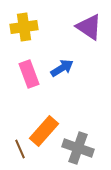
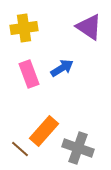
yellow cross: moved 1 px down
brown line: rotated 24 degrees counterclockwise
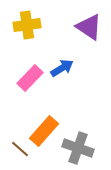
yellow cross: moved 3 px right, 3 px up
pink rectangle: moved 1 px right, 4 px down; rotated 64 degrees clockwise
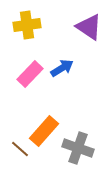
pink rectangle: moved 4 px up
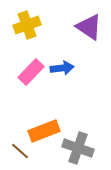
yellow cross: rotated 12 degrees counterclockwise
blue arrow: rotated 25 degrees clockwise
pink rectangle: moved 1 px right, 2 px up
orange rectangle: rotated 28 degrees clockwise
brown line: moved 2 px down
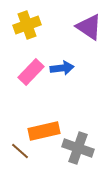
orange rectangle: rotated 8 degrees clockwise
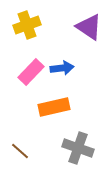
orange rectangle: moved 10 px right, 24 px up
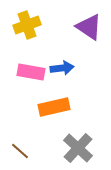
pink rectangle: rotated 56 degrees clockwise
gray cross: rotated 24 degrees clockwise
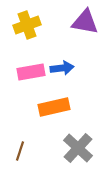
purple triangle: moved 4 px left, 5 px up; rotated 24 degrees counterclockwise
pink rectangle: rotated 20 degrees counterclockwise
brown line: rotated 66 degrees clockwise
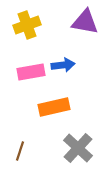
blue arrow: moved 1 px right, 3 px up
